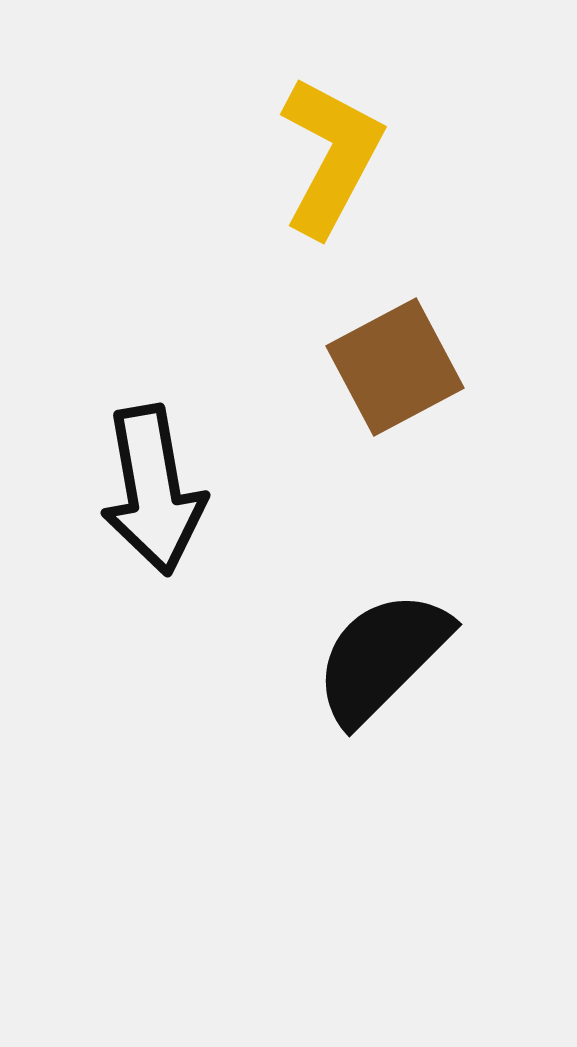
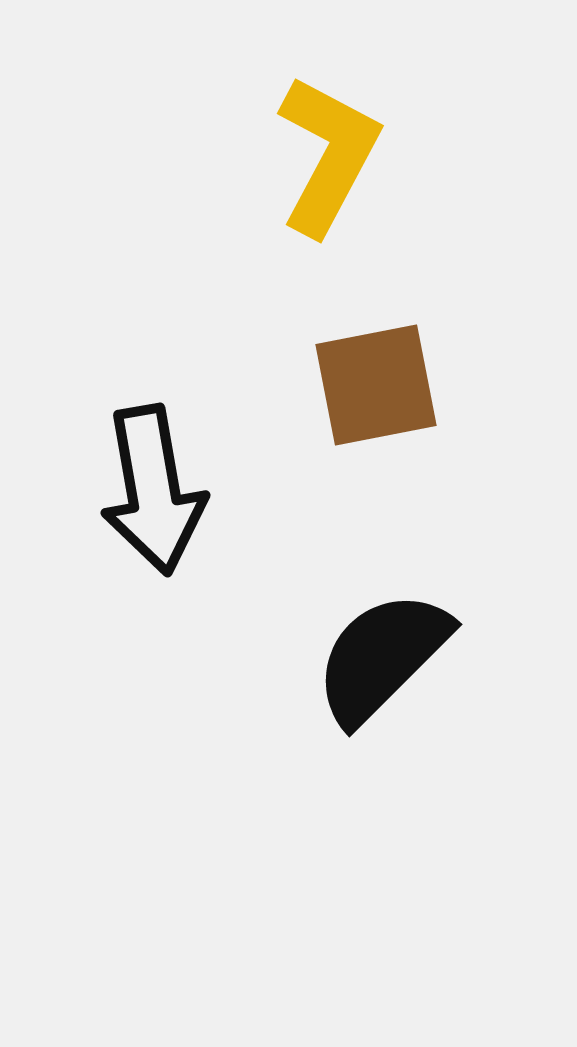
yellow L-shape: moved 3 px left, 1 px up
brown square: moved 19 px left, 18 px down; rotated 17 degrees clockwise
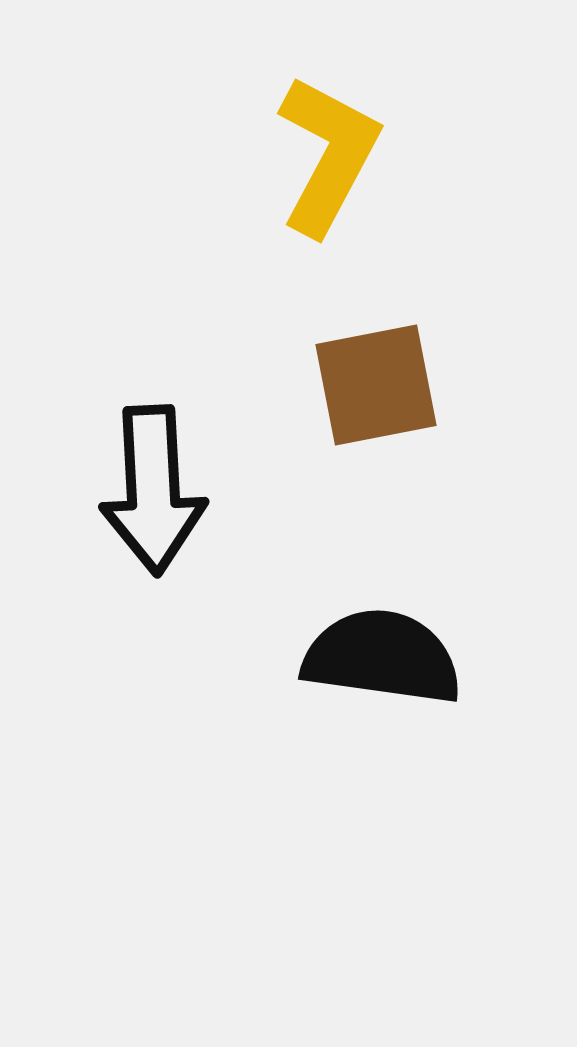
black arrow: rotated 7 degrees clockwise
black semicircle: rotated 53 degrees clockwise
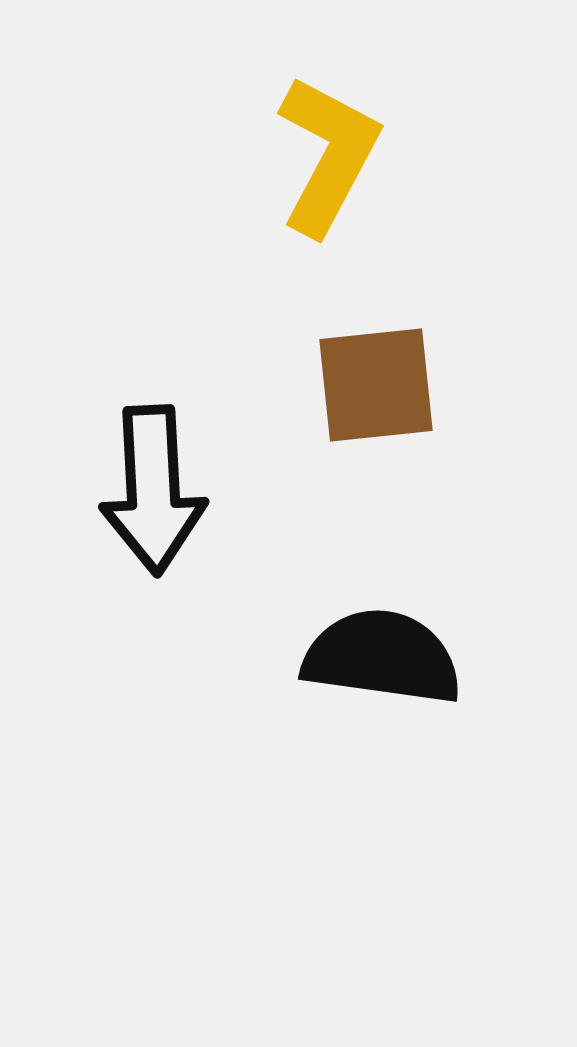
brown square: rotated 5 degrees clockwise
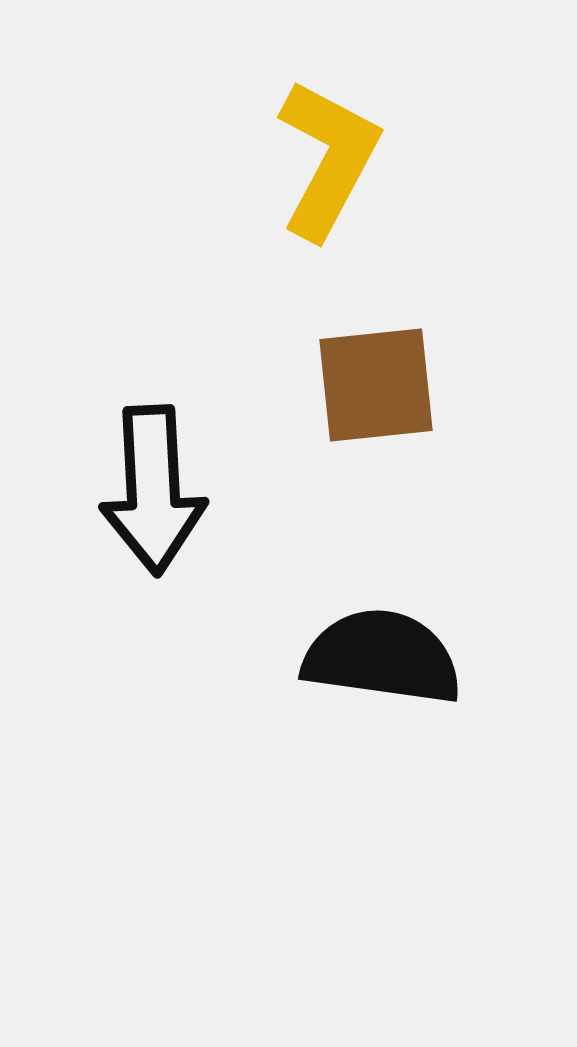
yellow L-shape: moved 4 px down
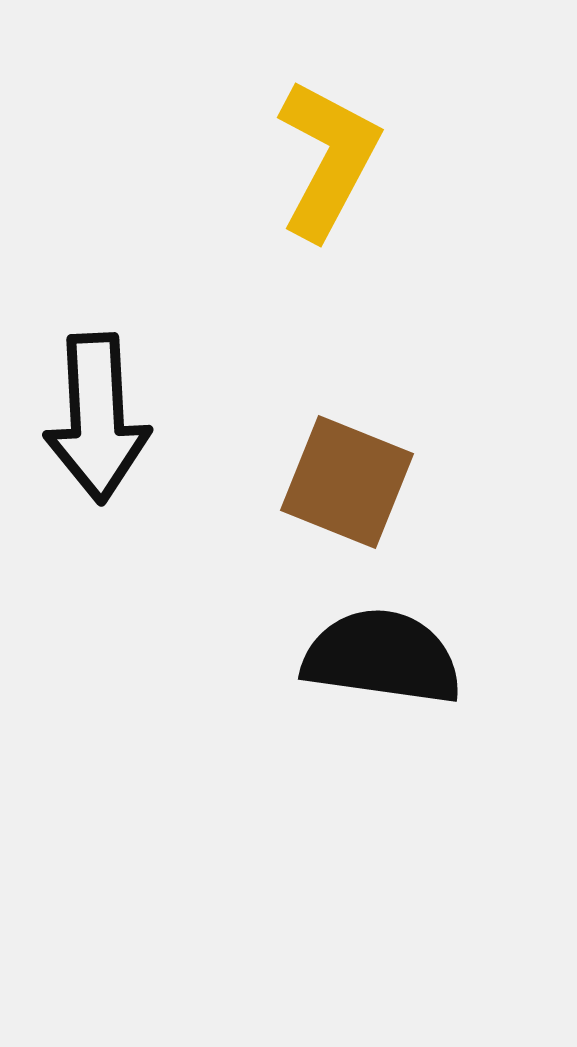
brown square: moved 29 px left, 97 px down; rotated 28 degrees clockwise
black arrow: moved 56 px left, 72 px up
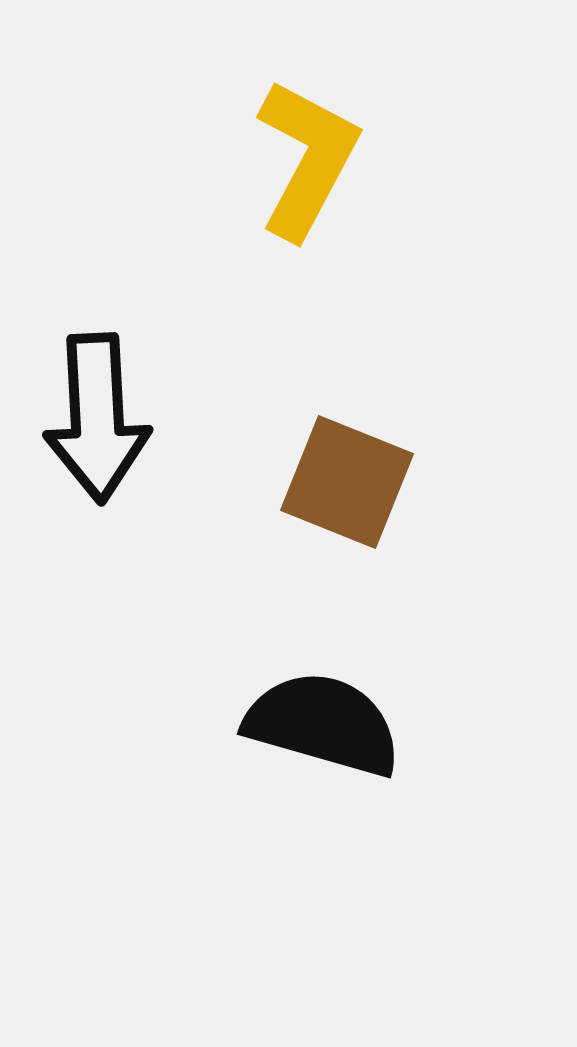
yellow L-shape: moved 21 px left
black semicircle: moved 59 px left, 67 px down; rotated 8 degrees clockwise
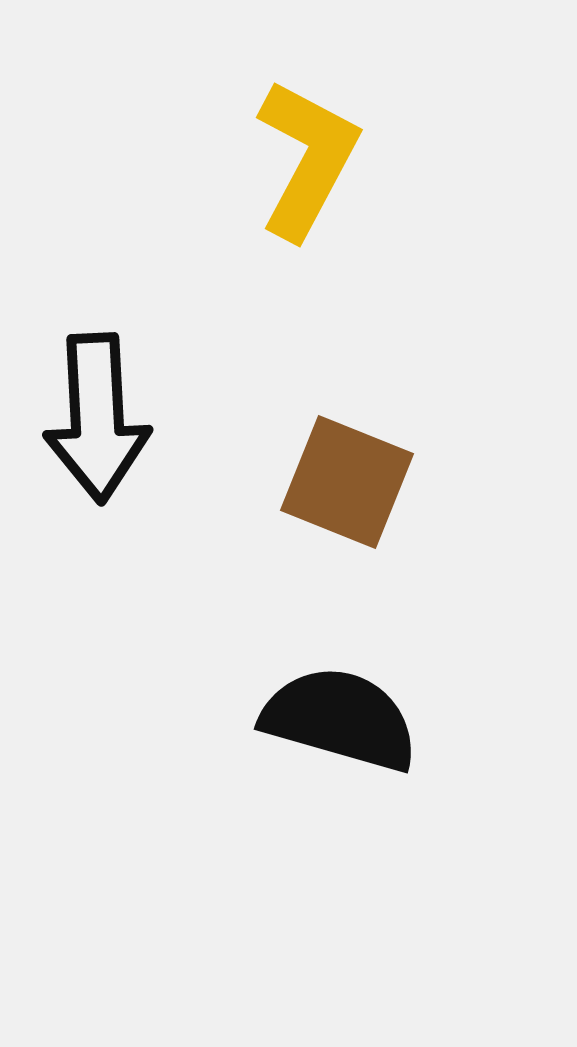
black semicircle: moved 17 px right, 5 px up
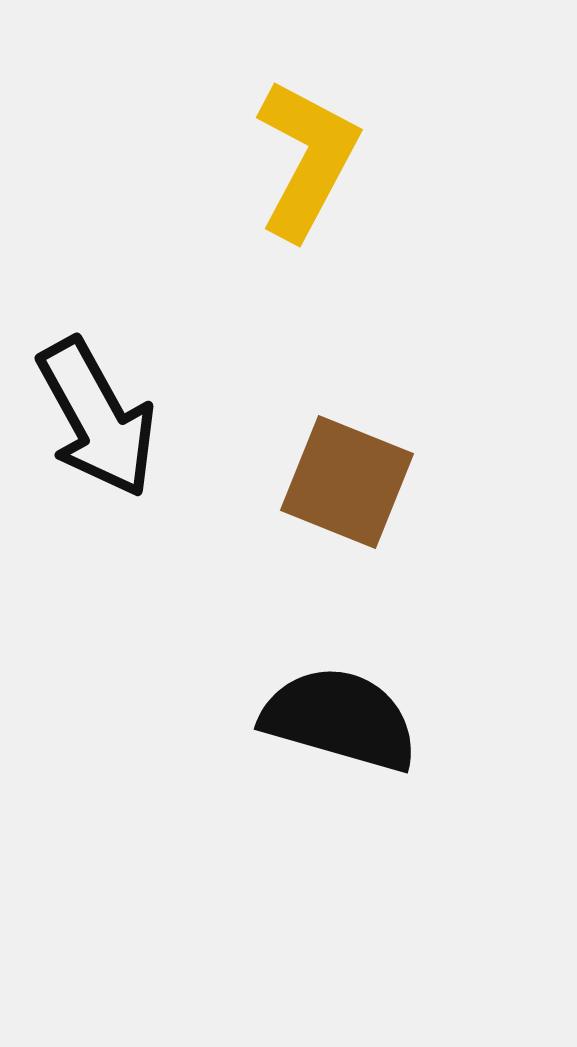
black arrow: rotated 26 degrees counterclockwise
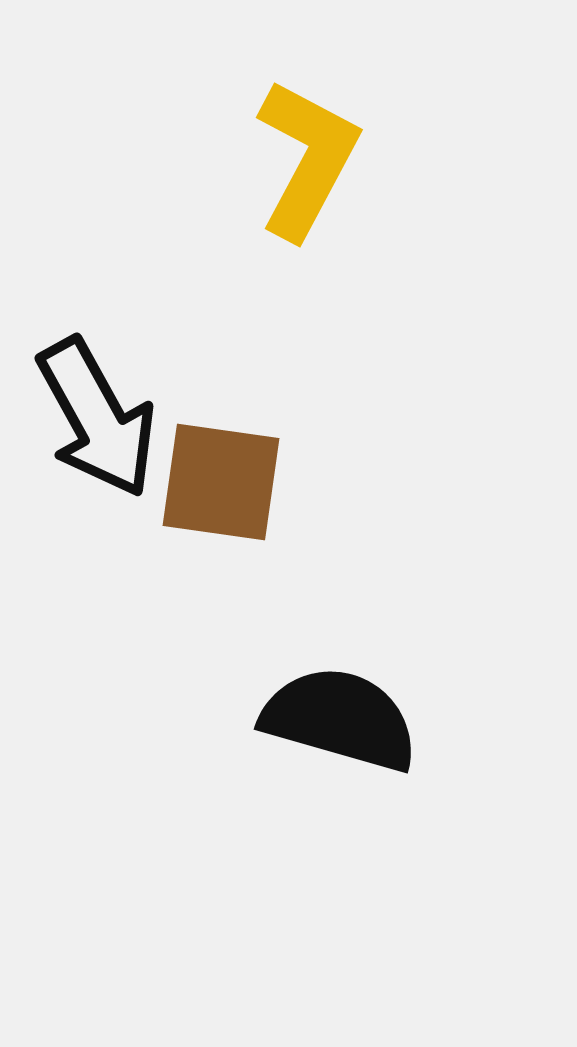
brown square: moved 126 px left; rotated 14 degrees counterclockwise
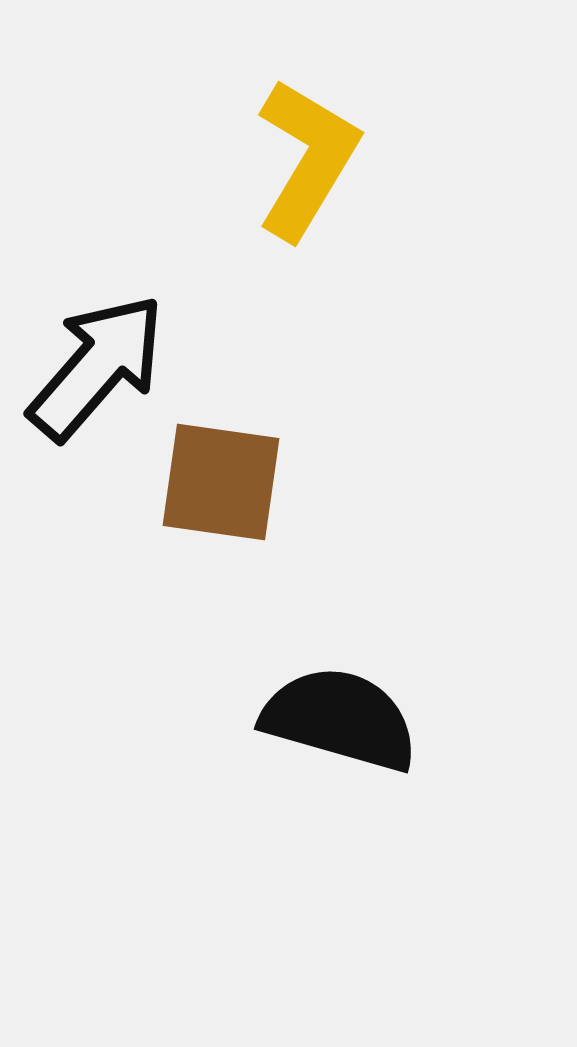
yellow L-shape: rotated 3 degrees clockwise
black arrow: moved 51 px up; rotated 110 degrees counterclockwise
